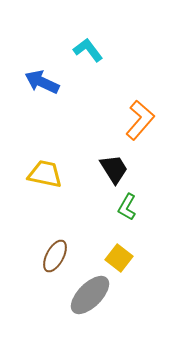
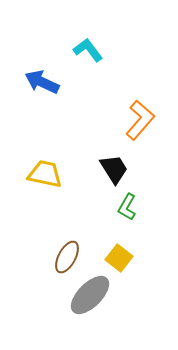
brown ellipse: moved 12 px right, 1 px down
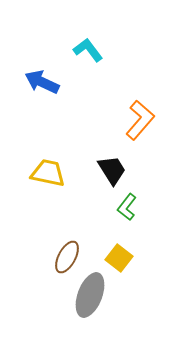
black trapezoid: moved 2 px left, 1 px down
yellow trapezoid: moved 3 px right, 1 px up
green L-shape: rotated 8 degrees clockwise
gray ellipse: rotated 24 degrees counterclockwise
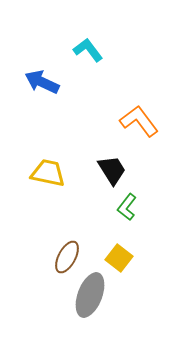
orange L-shape: moved 1 px left, 1 px down; rotated 78 degrees counterclockwise
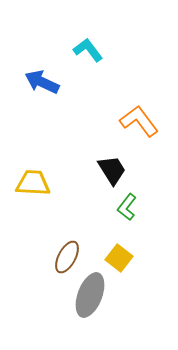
yellow trapezoid: moved 15 px left, 10 px down; rotated 9 degrees counterclockwise
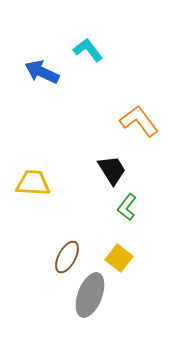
blue arrow: moved 10 px up
